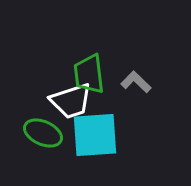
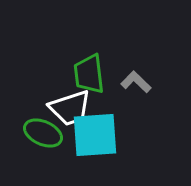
white trapezoid: moved 1 px left, 7 px down
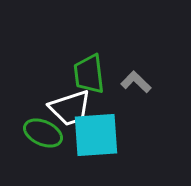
cyan square: moved 1 px right
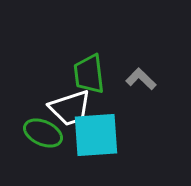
gray L-shape: moved 5 px right, 3 px up
